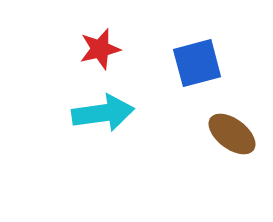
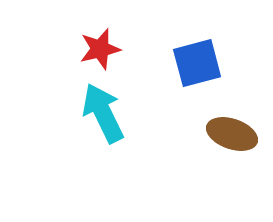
cyan arrow: rotated 108 degrees counterclockwise
brown ellipse: rotated 18 degrees counterclockwise
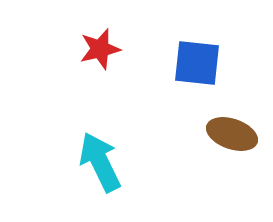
blue square: rotated 21 degrees clockwise
cyan arrow: moved 3 px left, 49 px down
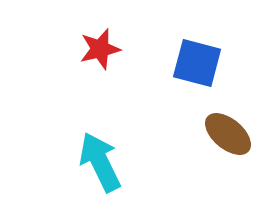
blue square: rotated 9 degrees clockwise
brown ellipse: moved 4 px left; rotated 21 degrees clockwise
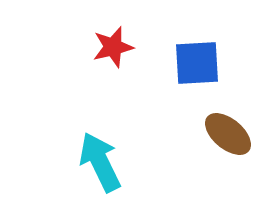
red star: moved 13 px right, 2 px up
blue square: rotated 18 degrees counterclockwise
